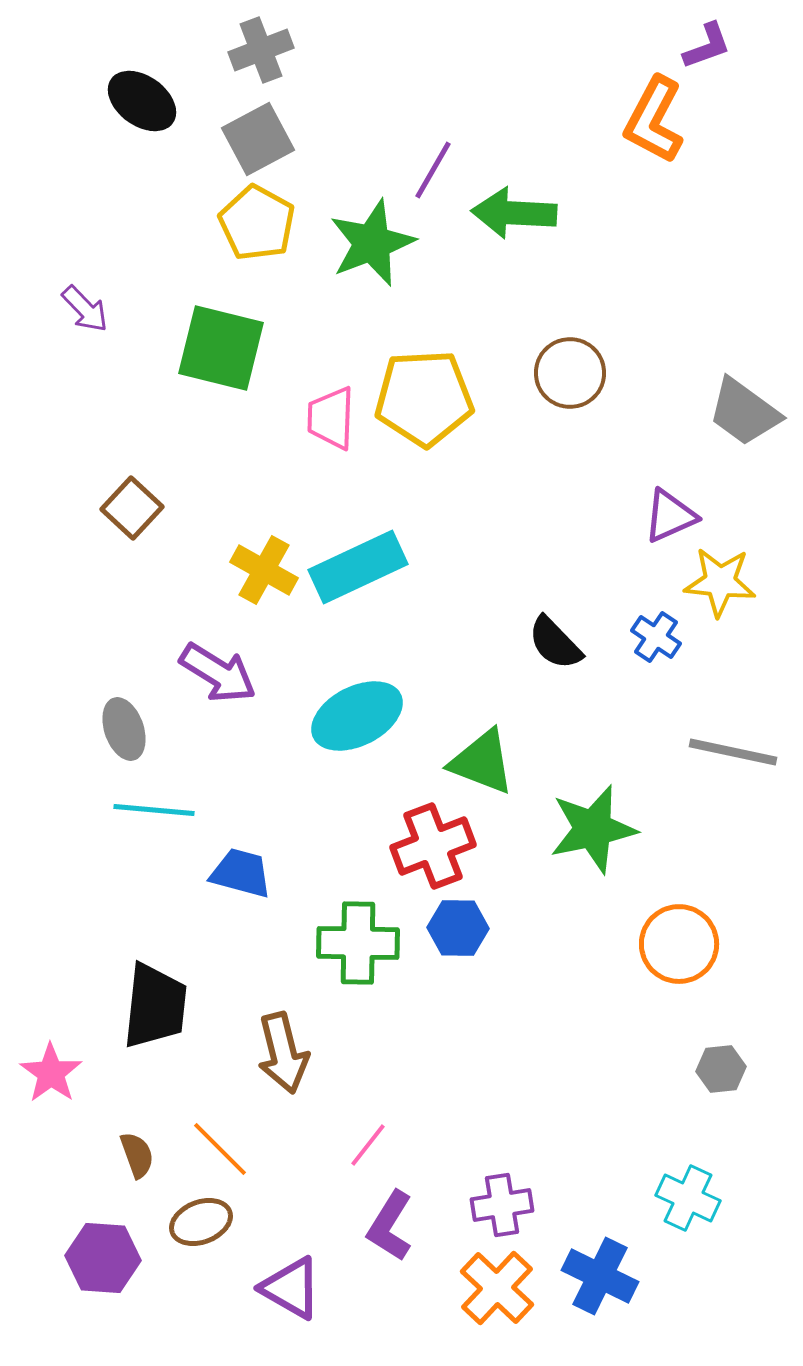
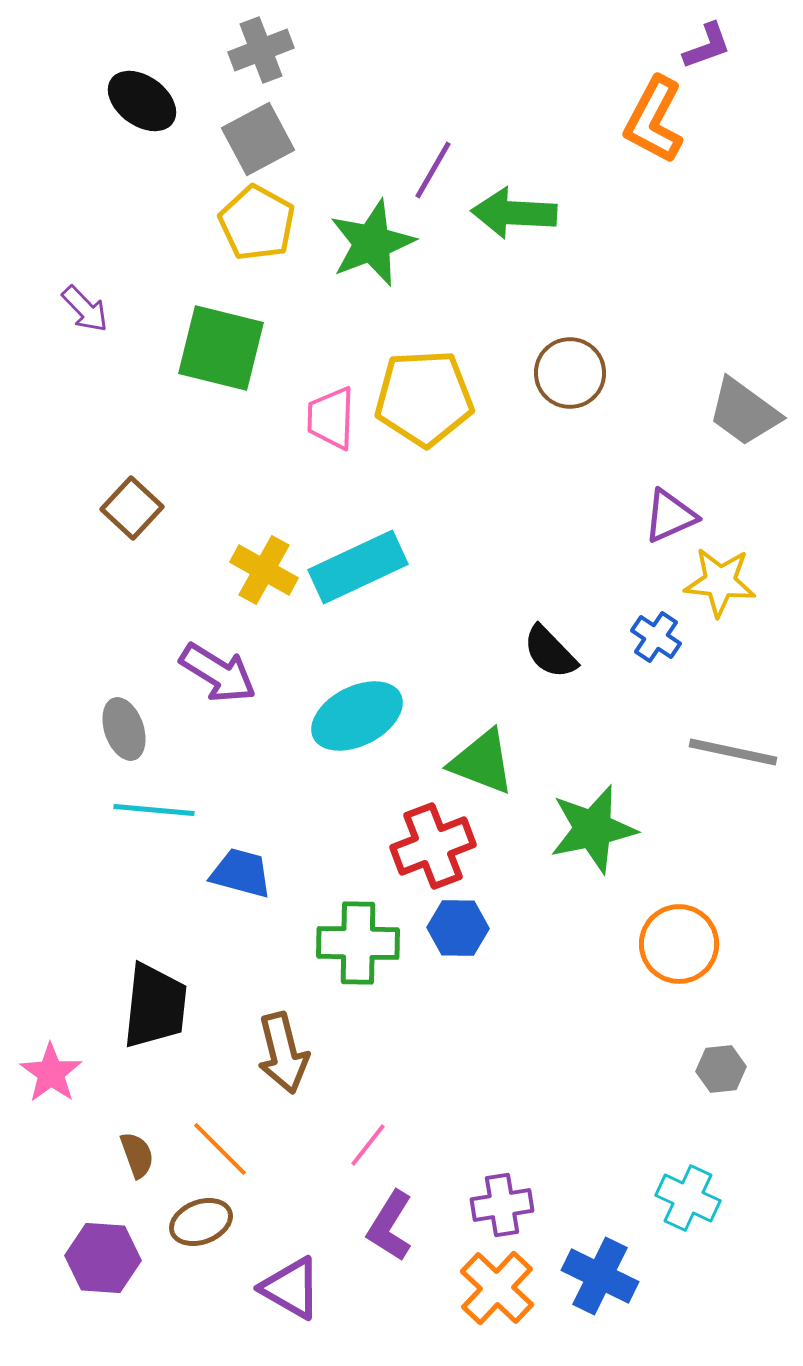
black semicircle at (555, 643): moved 5 px left, 9 px down
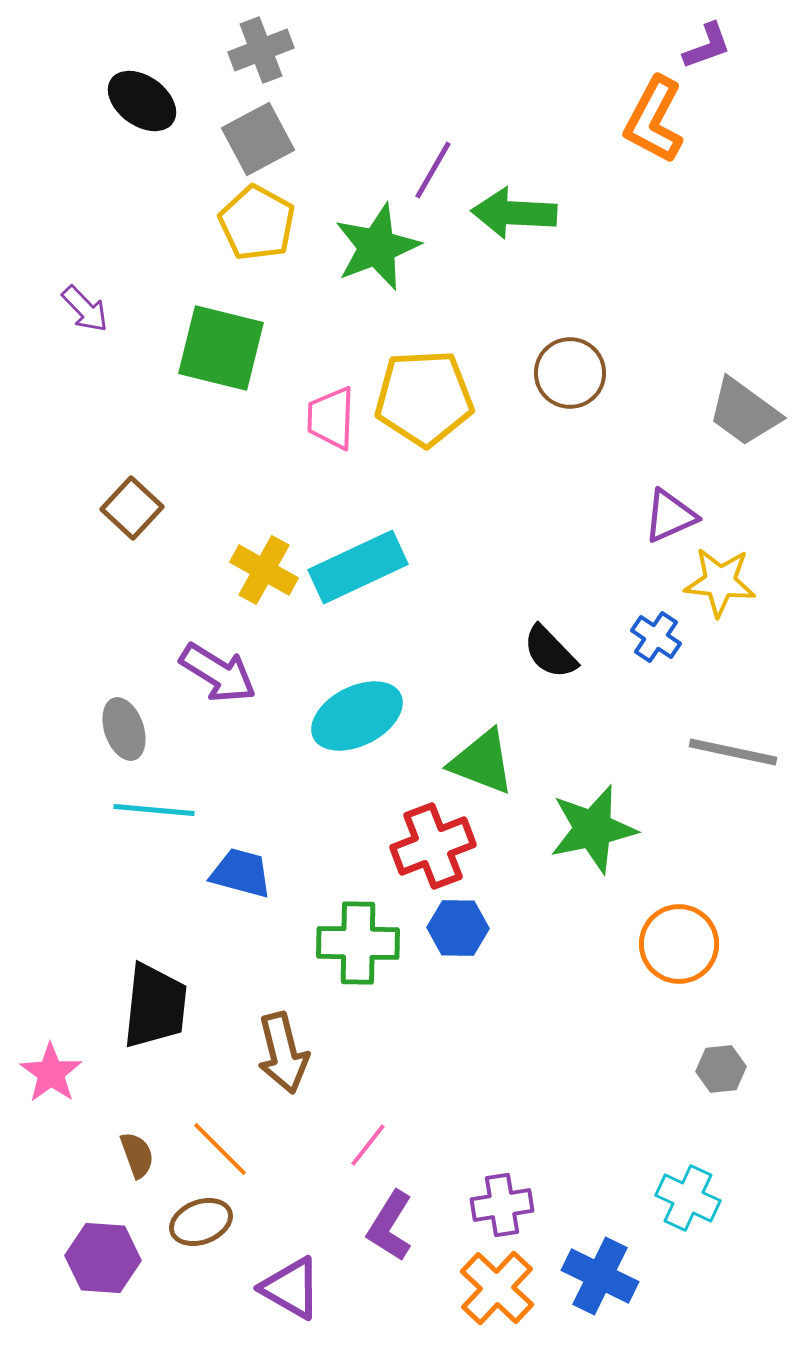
green star at (372, 243): moved 5 px right, 4 px down
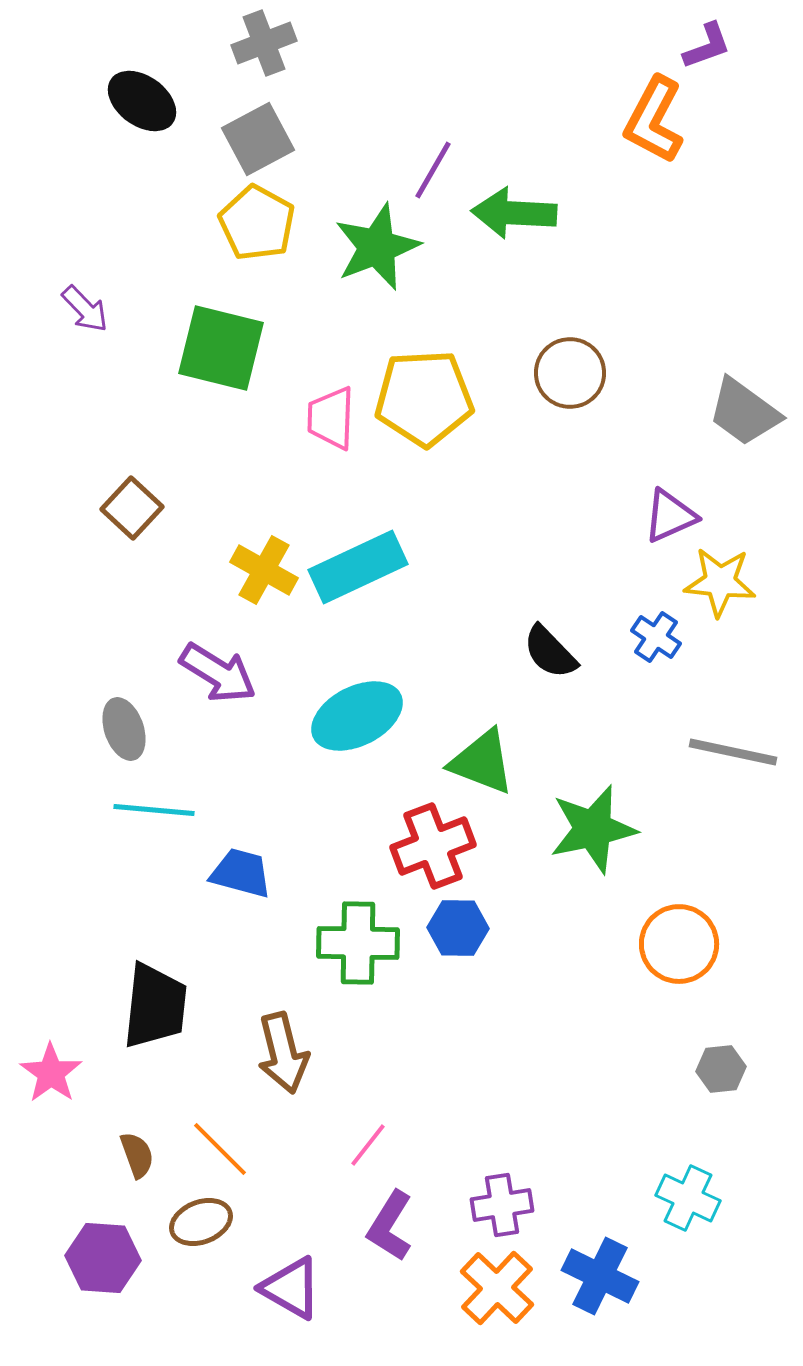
gray cross at (261, 50): moved 3 px right, 7 px up
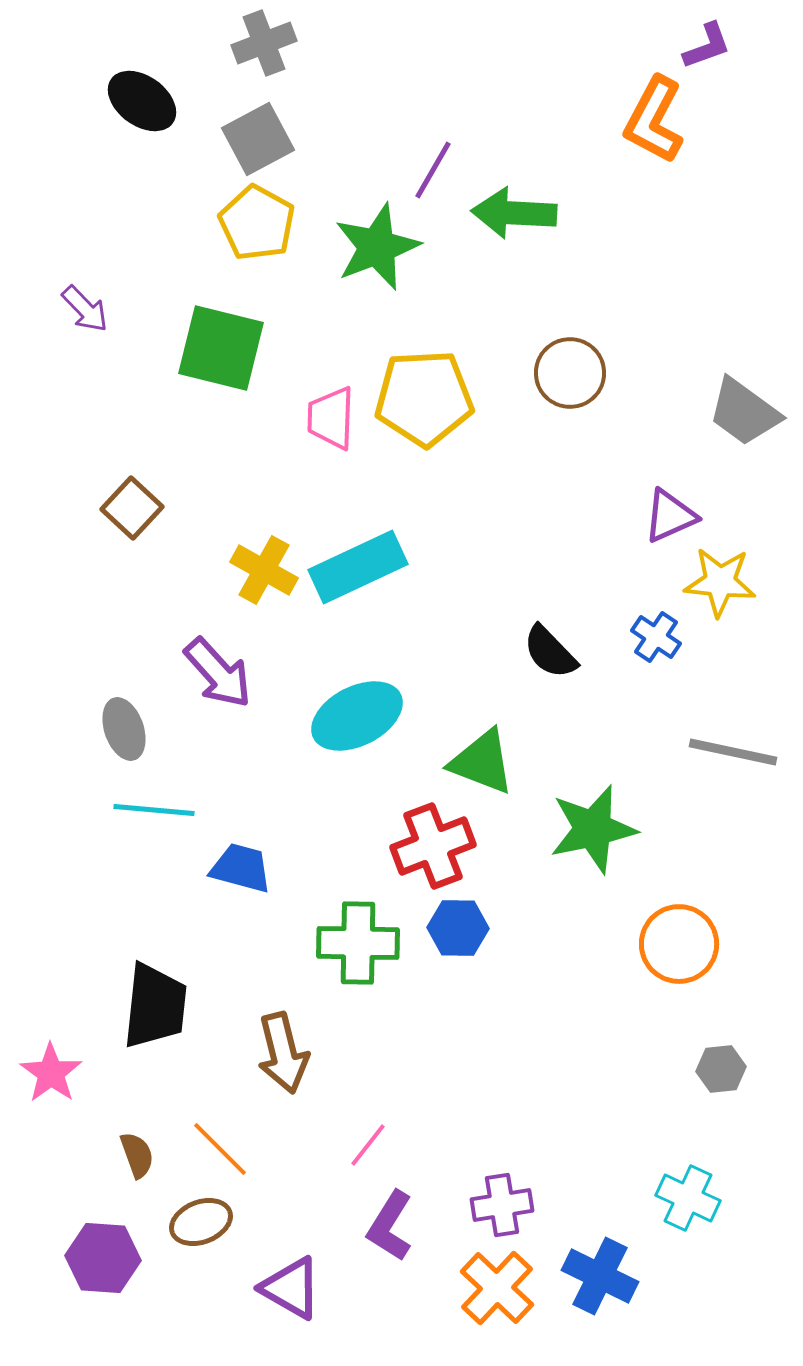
purple arrow at (218, 673): rotated 16 degrees clockwise
blue trapezoid at (241, 873): moved 5 px up
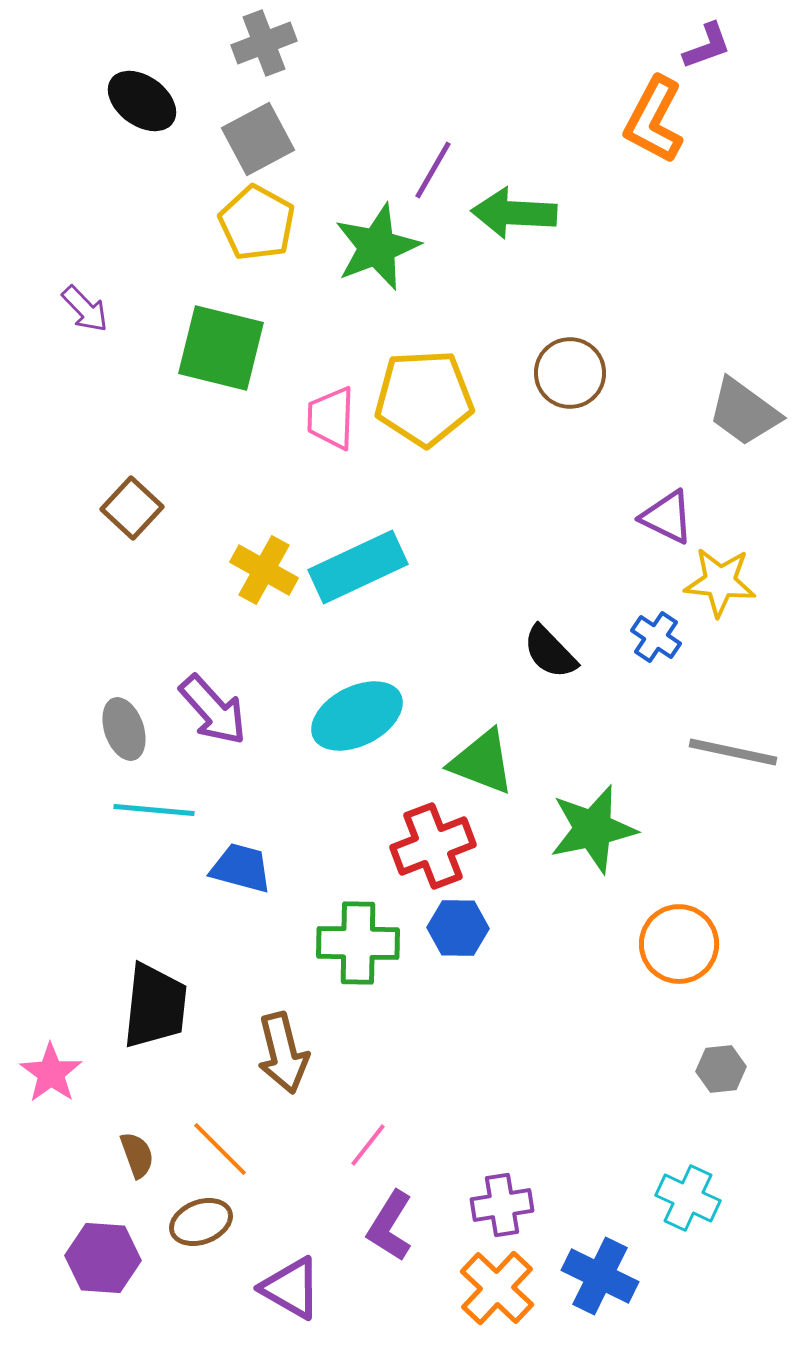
purple triangle at (670, 516): moved 3 px left, 1 px down; rotated 50 degrees clockwise
purple arrow at (218, 673): moved 5 px left, 37 px down
